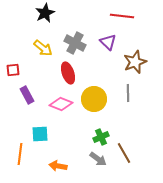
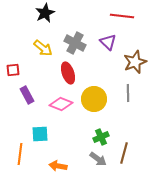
brown line: rotated 45 degrees clockwise
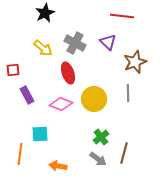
green cross: rotated 14 degrees counterclockwise
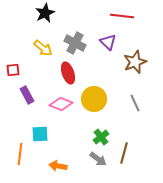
gray line: moved 7 px right, 10 px down; rotated 24 degrees counterclockwise
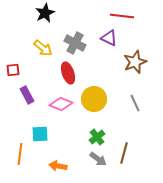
purple triangle: moved 1 px right, 4 px up; rotated 18 degrees counterclockwise
green cross: moved 4 px left
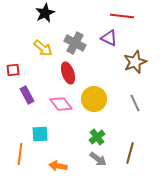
pink diamond: rotated 30 degrees clockwise
brown line: moved 6 px right
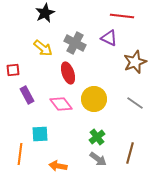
gray line: rotated 30 degrees counterclockwise
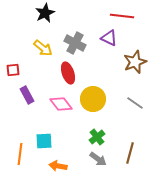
yellow circle: moved 1 px left
cyan square: moved 4 px right, 7 px down
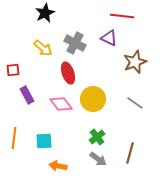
orange line: moved 6 px left, 16 px up
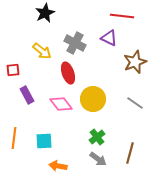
yellow arrow: moved 1 px left, 3 px down
